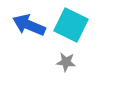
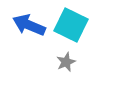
gray star: rotated 30 degrees counterclockwise
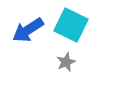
blue arrow: moved 1 px left, 5 px down; rotated 56 degrees counterclockwise
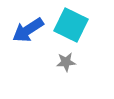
gray star: rotated 18 degrees clockwise
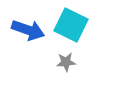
blue arrow: rotated 128 degrees counterclockwise
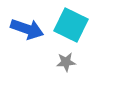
blue arrow: moved 1 px left, 1 px up
